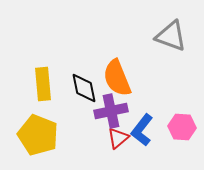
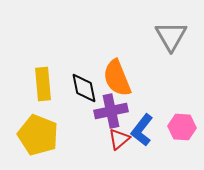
gray triangle: rotated 40 degrees clockwise
red triangle: moved 1 px right, 1 px down
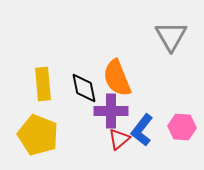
purple cross: rotated 12 degrees clockwise
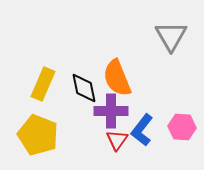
yellow rectangle: rotated 28 degrees clockwise
red triangle: moved 2 px left, 1 px down; rotated 15 degrees counterclockwise
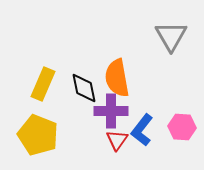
orange semicircle: rotated 12 degrees clockwise
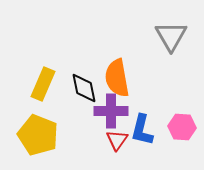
blue L-shape: rotated 24 degrees counterclockwise
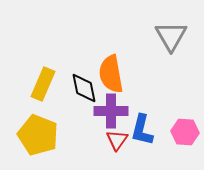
orange semicircle: moved 6 px left, 4 px up
pink hexagon: moved 3 px right, 5 px down
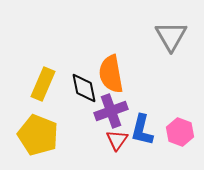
purple cross: rotated 20 degrees counterclockwise
pink hexagon: moved 5 px left; rotated 16 degrees clockwise
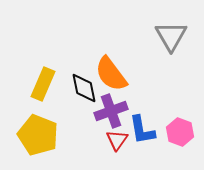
orange semicircle: rotated 27 degrees counterclockwise
blue L-shape: rotated 24 degrees counterclockwise
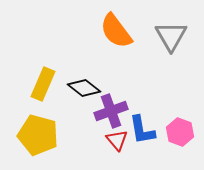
orange semicircle: moved 5 px right, 43 px up
black diamond: rotated 40 degrees counterclockwise
yellow pentagon: rotated 6 degrees counterclockwise
red triangle: rotated 15 degrees counterclockwise
